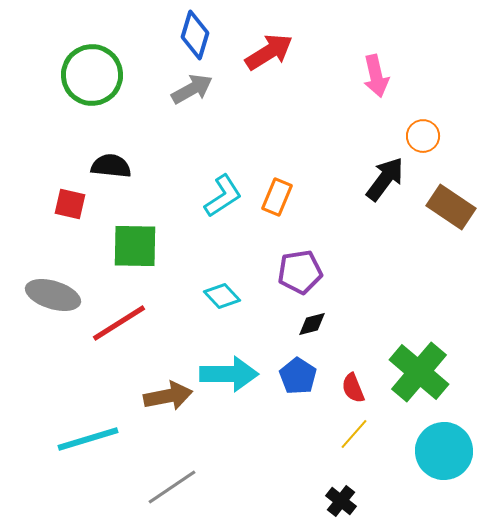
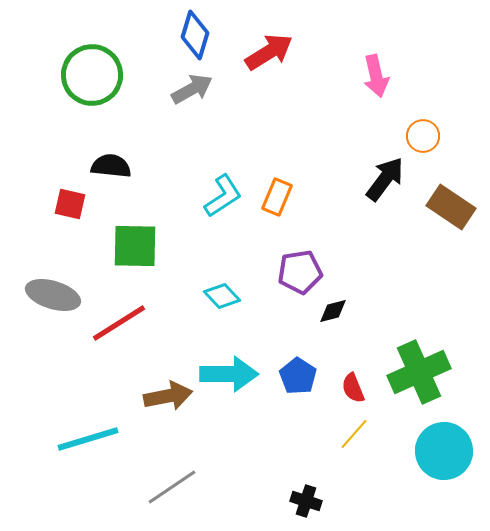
black diamond: moved 21 px right, 13 px up
green cross: rotated 26 degrees clockwise
black cross: moved 35 px left; rotated 20 degrees counterclockwise
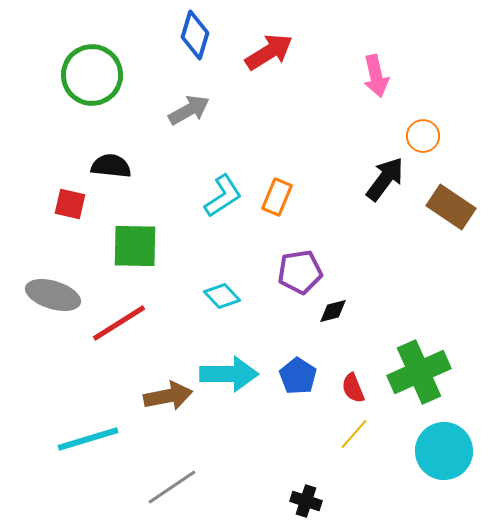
gray arrow: moved 3 px left, 21 px down
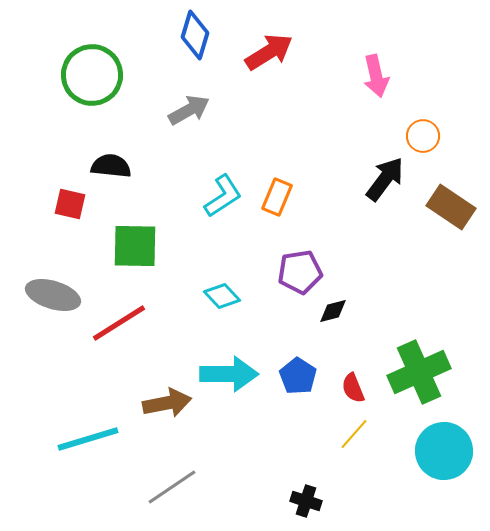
brown arrow: moved 1 px left, 7 px down
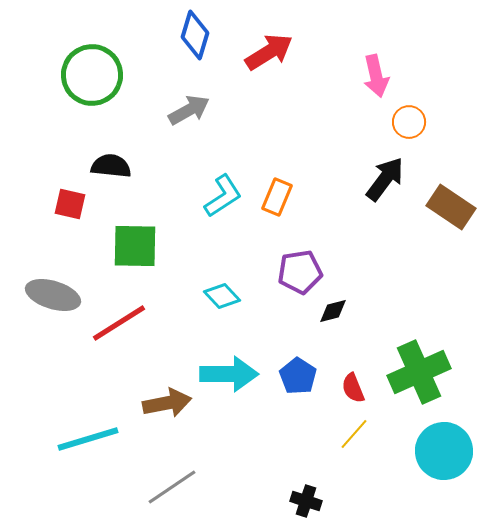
orange circle: moved 14 px left, 14 px up
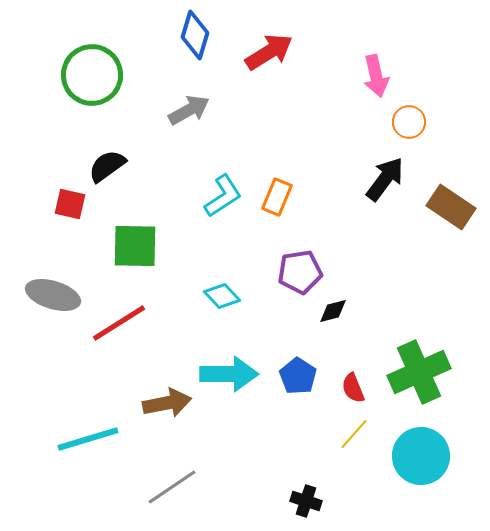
black semicircle: moved 4 px left; rotated 42 degrees counterclockwise
cyan circle: moved 23 px left, 5 px down
